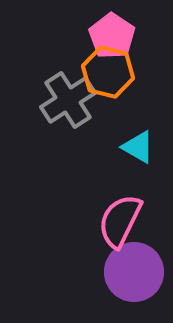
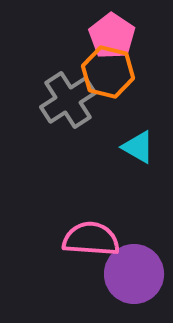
pink semicircle: moved 29 px left, 18 px down; rotated 68 degrees clockwise
purple circle: moved 2 px down
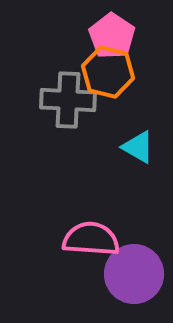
gray cross: rotated 36 degrees clockwise
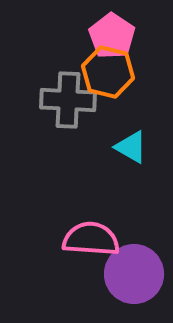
cyan triangle: moved 7 px left
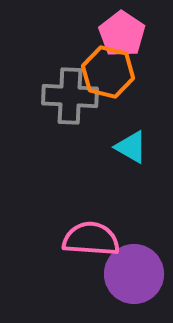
pink pentagon: moved 10 px right, 2 px up
gray cross: moved 2 px right, 4 px up
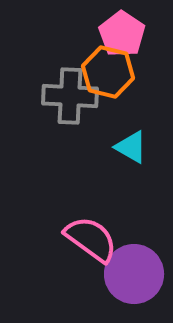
pink semicircle: rotated 32 degrees clockwise
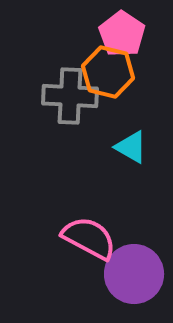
pink semicircle: moved 2 px left, 1 px up; rotated 8 degrees counterclockwise
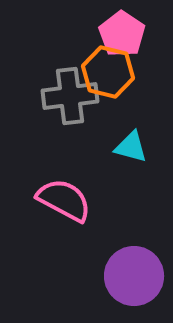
gray cross: rotated 10 degrees counterclockwise
cyan triangle: rotated 15 degrees counterclockwise
pink semicircle: moved 25 px left, 38 px up
purple circle: moved 2 px down
